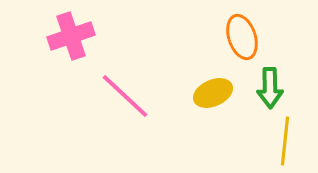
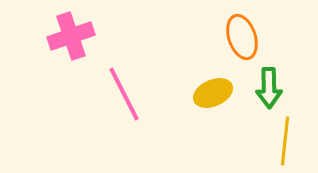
green arrow: moved 1 px left
pink line: moved 1 px left, 2 px up; rotated 20 degrees clockwise
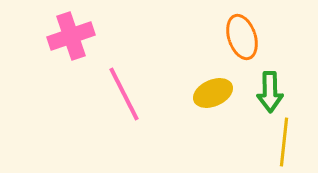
green arrow: moved 1 px right, 4 px down
yellow line: moved 1 px left, 1 px down
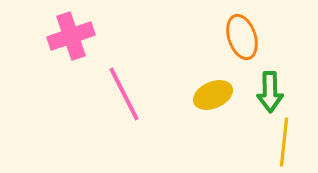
yellow ellipse: moved 2 px down
